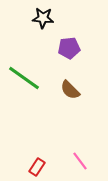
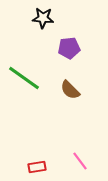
red rectangle: rotated 48 degrees clockwise
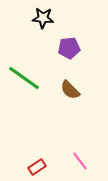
red rectangle: rotated 24 degrees counterclockwise
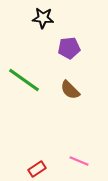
green line: moved 2 px down
pink line: moved 1 px left; rotated 30 degrees counterclockwise
red rectangle: moved 2 px down
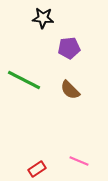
green line: rotated 8 degrees counterclockwise
